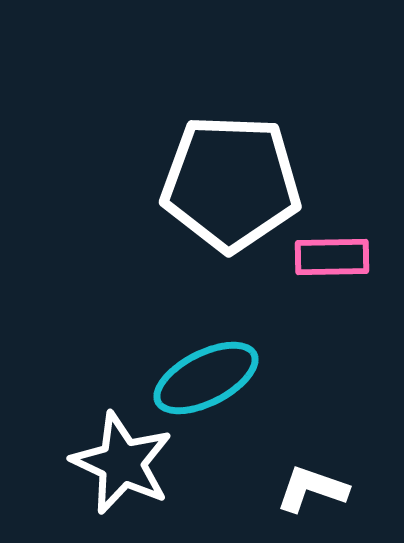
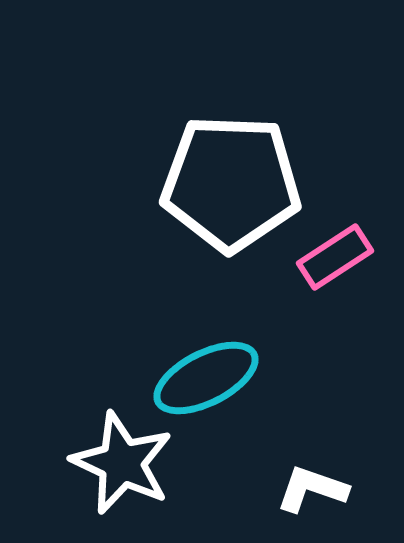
pink rectangle: moved 3 px right; rotated 32 degrees counterclockwise
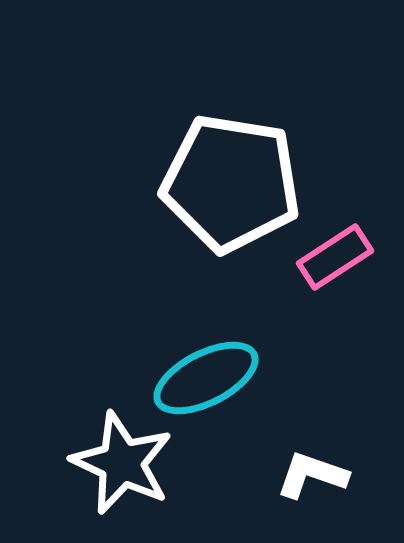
white pentagon: rotated 7 degrees clockwise
white L-shape: moved 14 px up
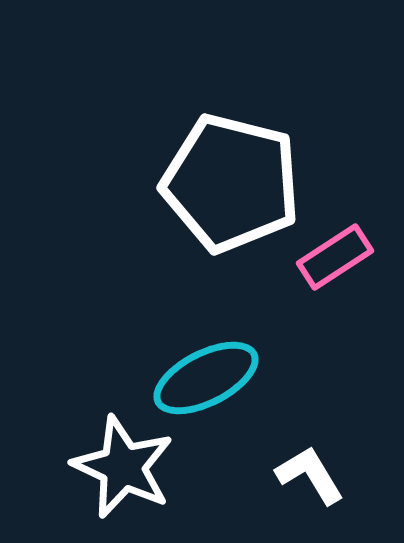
white pentagon: rotated 5 degrees clockwise
white star: moved 1 px right, 4 px down
white L-shape: moved 2 px left; rotated 40 degrees clockwise
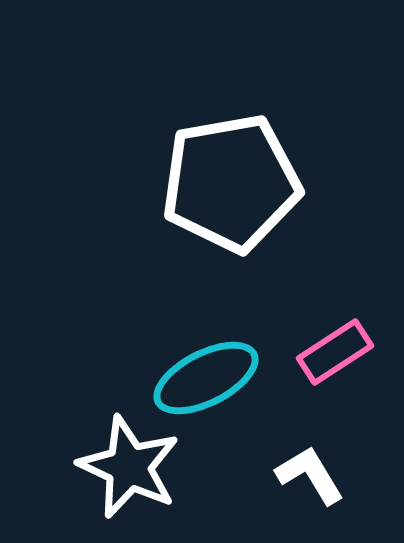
white pentagon: rotated 24 degrees counterclockwise
pink rectangle: moved 95 px down
white star: moved 6 px right
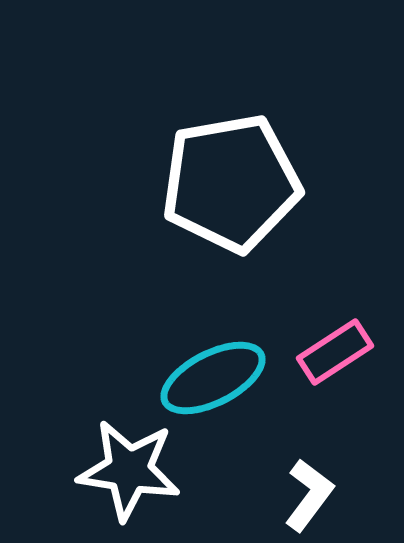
cyan ellipse: moved 7 px right
white star: moved 3 px down; rotated 16 degrees counterclockwise
white L-shape: moved 1 px left, 20 px down; rotated 68 degrees clockwise
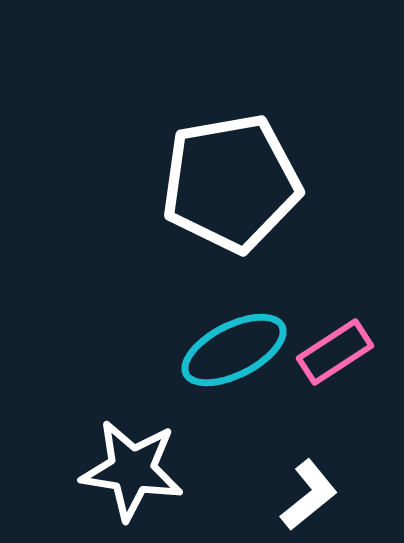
cyan ellipse: moved 21 px right, 28 px up
white star: moved 3 px right
white L-shape: rotated 14 degrees clockwise
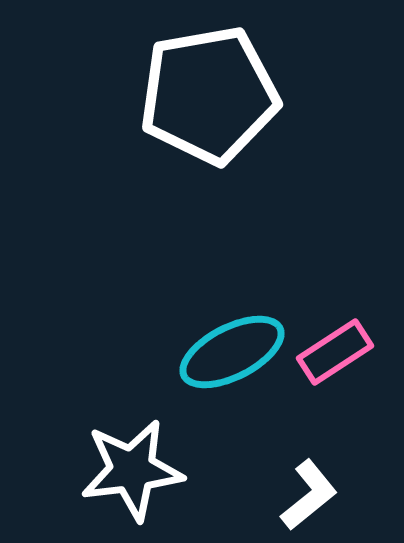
white pentagon: moved 22 px left, 88 px up
cyan ellipse: moved 2 px left, 2 px down
white star: rotated 16 degrees counterclockwise
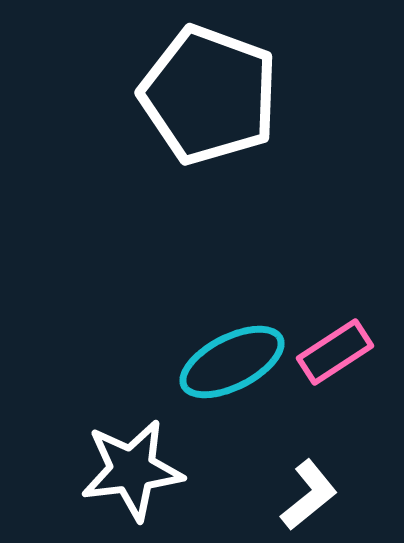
white pentagon: rotated 30 degrees clockwise
cyan ellipse: moved 10 px down
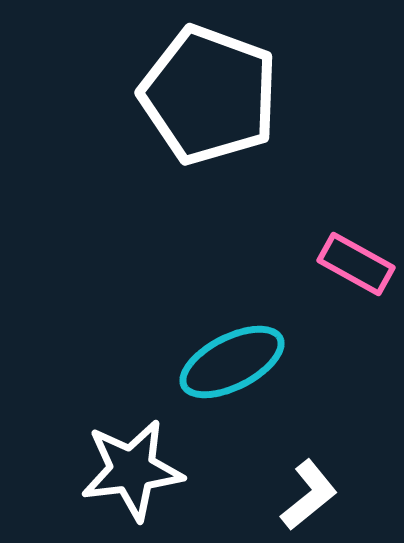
pink rectangle: moved 21 px right, 88 px up; rotated 62 degrees clockwise
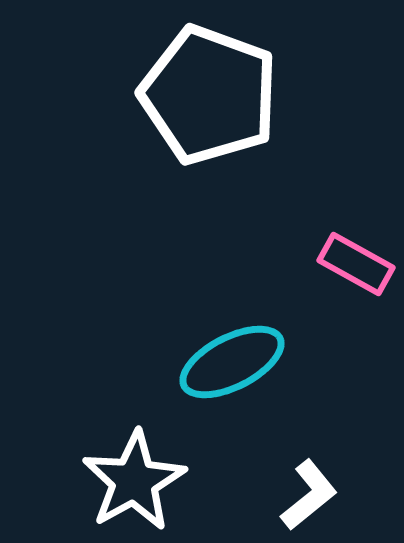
white star: moved 2 px right, 11 px down; rotated 22 degrees counterclockwise
